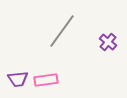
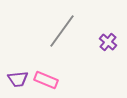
pink rectangle: rotated 30 degrees clockwise
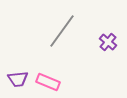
pink rectangle: moved 2 px right, 2 px down
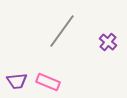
purple trapezoid: moved 1 px left, 2 px down
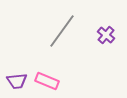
purple cross: moved 2 px left, 7 px up
pink rectangle: moved 1 px left, 1 px up
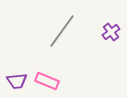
purple cross: moved 5 px right, 3 px up; rotated 12 degrees clockwise
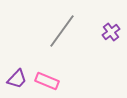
purple trapezoid: moved 2 px up; rotated 40 degrees counterclockwise
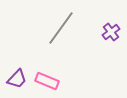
gray line: moved 1 px left, 3 px up
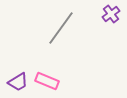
purple cross: moved 18 px up
purple trapezoid: moved 1 px right, 3 px down; rotated 15 degrees clockwise
